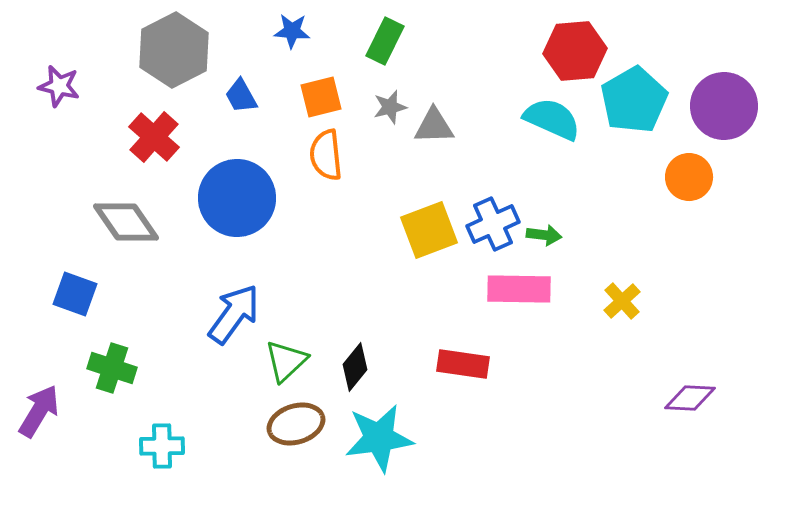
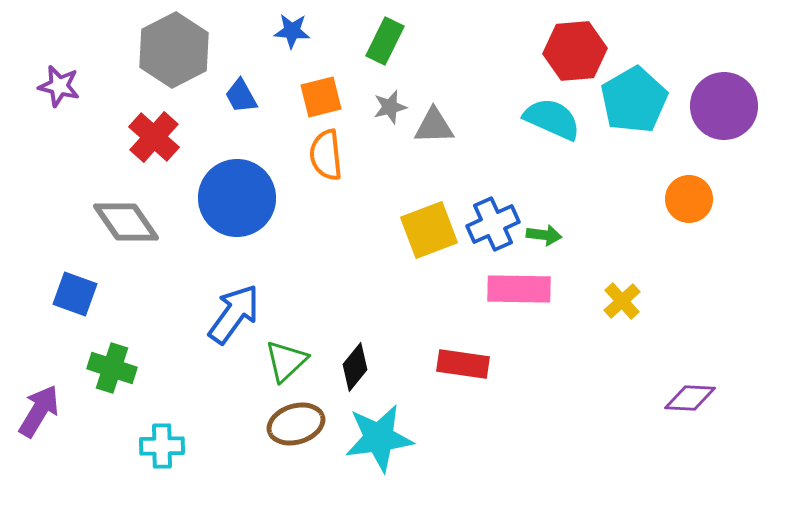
orange circle: moved 22 px down
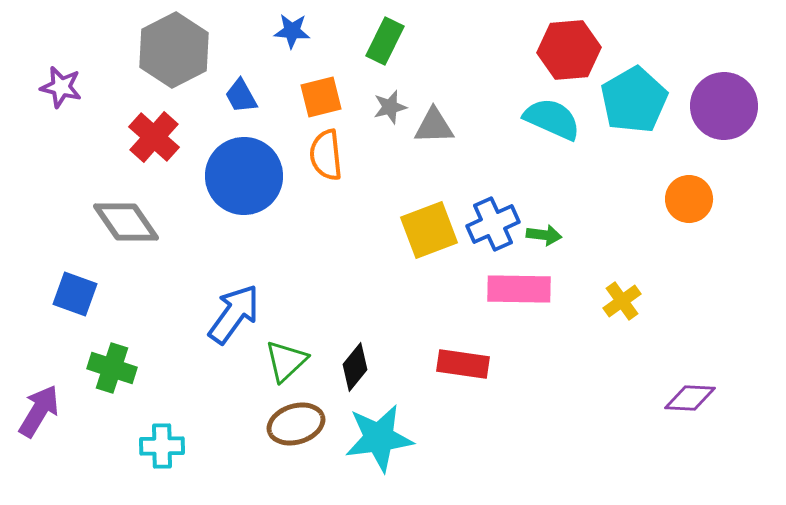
red hexagon: moved 6 px left, 1 px up
purple star: moved 2 px right, 1 px down
blue circle: moved 7 px right, 22 px up
yellow cross: rotated 6 degrees clockwise
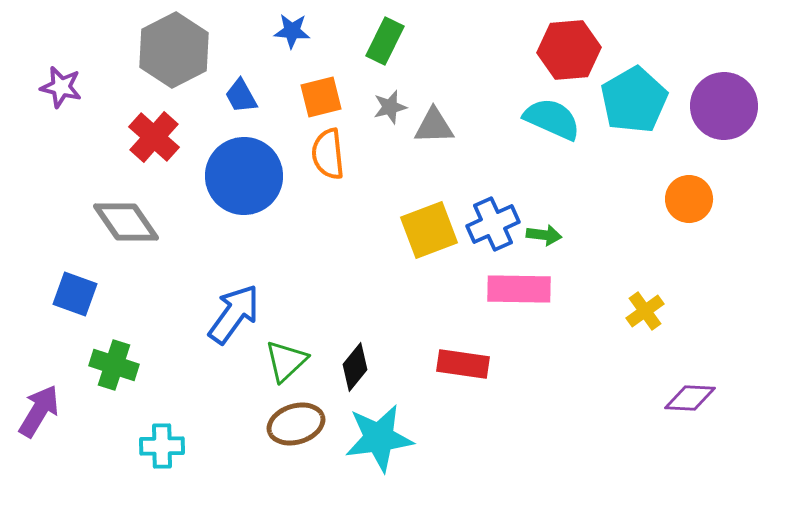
orange semicircle: moved 2 px right, 1 px up
yellow cross: moved 23 px right, 10 px down
green cross: moved 2 px right, 3 px up
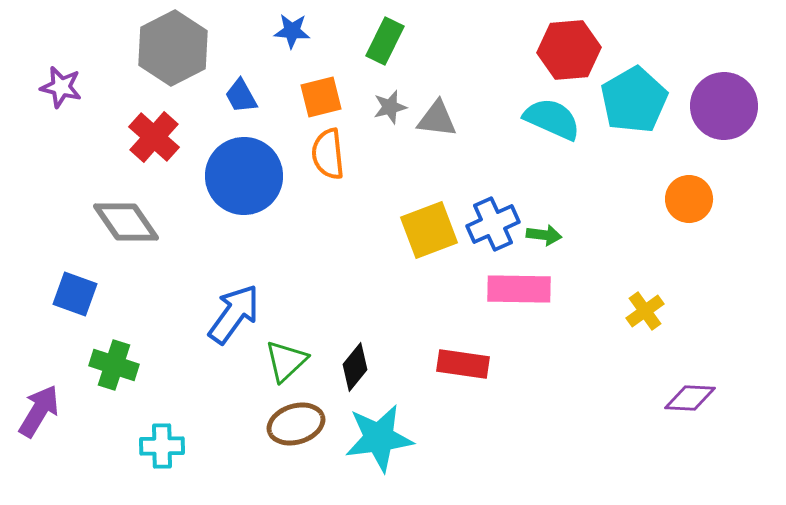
gray hexagon: moved 1 px left, 2 px up
gray triangle: moved 3 px right, 7 px up; rotated 9 degrees clockwise
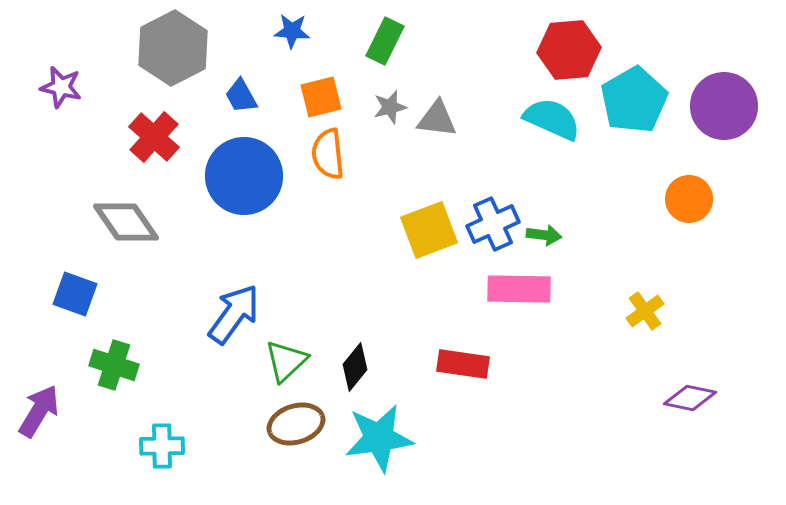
purple diamond: rotated 9 degrees clockwise
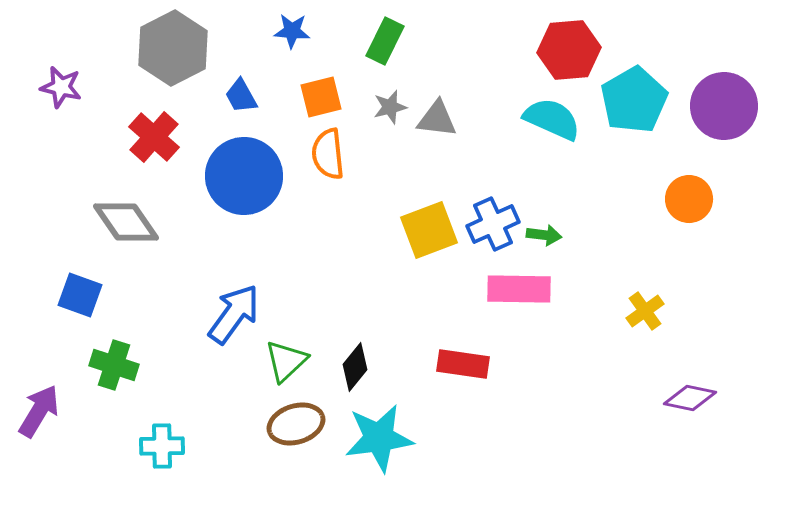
blue square: moved 5 px right, 1 px down
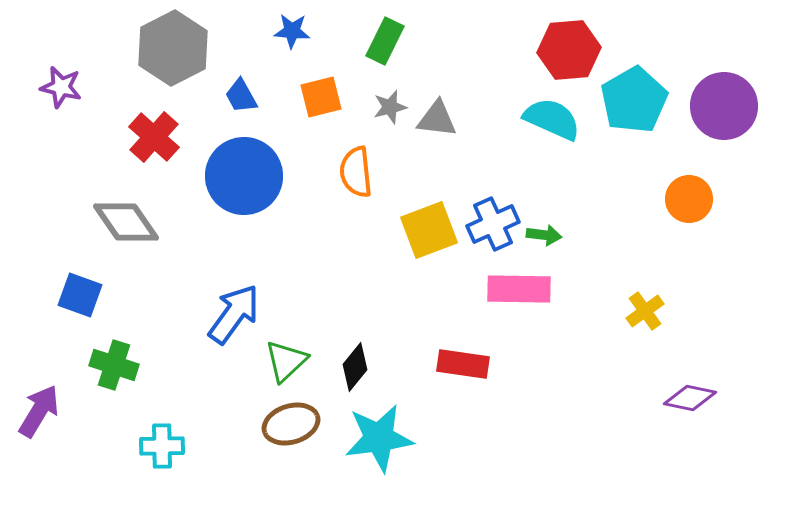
orange semicircle: moved 28 px right, 18 px down
brown ellipse: moved 5 px left
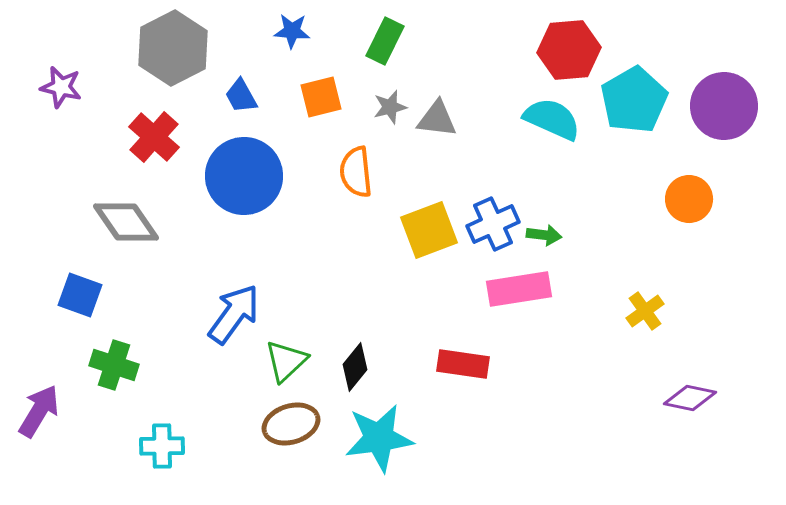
pink rectangle: rotated 10 degrees counterclockwise
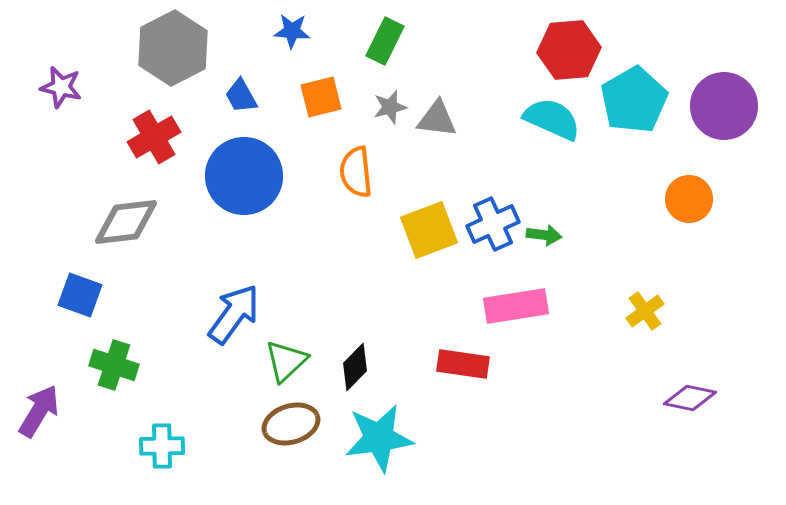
red cross: rotated 18 degrees clockwise
gray diamond: rotated 62 degrees counterclockwise
pink rectangle: moved 3 px left, 17 px down
black diamond: rotated 6 degrees clockwise
